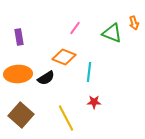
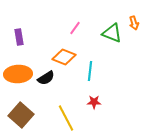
cyan line: moved 1 px right, 1 px up
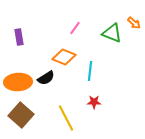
orange arrow: rotated 32 degrees counterclockwise
orange ellipse: moved 8 px down
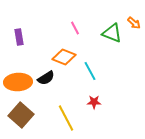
pink line: rotated 64 degrees counterclockwise
cyan line: rotated 36 degrees counterclockwise
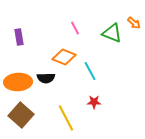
black semicircle: rotated 30 degrees clockwise
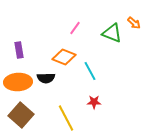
pink line: rotated 64 degrees clockwise
purple rectangle: moved 13 px down
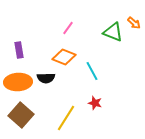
pink line: moved 7 px left
green triangle: moved 1 px right, 1 px up
cyan line: moved 2 px right
red star: moved 1 px right, 1 px down; rotated 16 degrees clockwise
yellow line: rotated 60 degrees clockwise
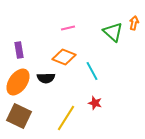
orange arrow: rotated 120 degrees counterclockwise
pink line: rotated 40 degrees clockwise
green triangle: rotated 20 degrees clockwise
orange ellipse: rotated 52 degrees counterclockwise
brown square: moved 2 px left, 1 px down; rotated 15 degrees counterclockwise
